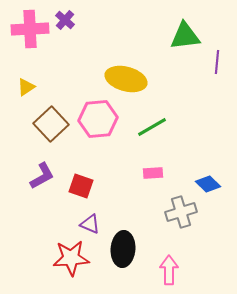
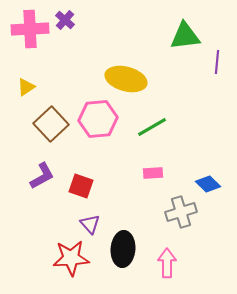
purple triangle: rotated 25 degrees clockwise
pink arrow: moved 2 px left, 7 px up
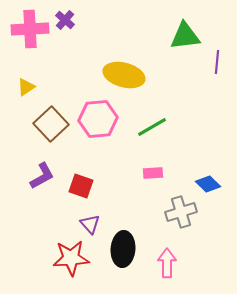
yellow ellipse: moved 2 px left, 4 px up
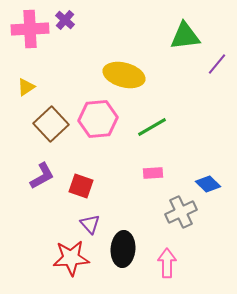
purple line: moved 2 px down; rotated 35 degrees clockwise
gray cross: rotated 8 degrees counterclockwise
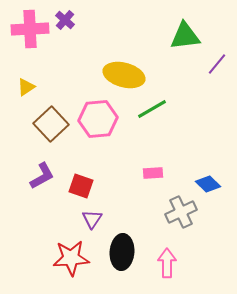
green line: moved 18 px up
purple triangle: moved 2 px right, 5 px up; rotated 15 degrees clockwise
black ellipse: moved 1 px left, 3 px down
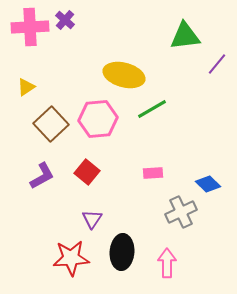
pink cross: moved 2 px up
red square: moved 6 px right, 14 px up; rotated 20 degrees clockwise
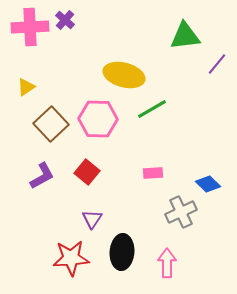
pink hexagon: rotated 6 degrees clockwise
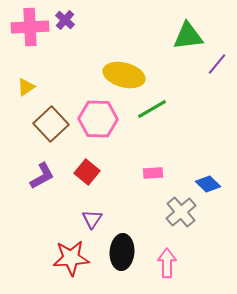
green triangle: moved 3 px right
gray cross: rotated 16 degrees counterclockwise
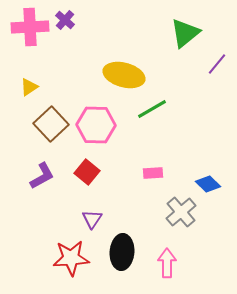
green triangle: moved 3 px left, 3 px up; rotated 32 degrees counterclockwise
yellow triangle: moved 3 px right
pink hexagon: moved 2 px left, 6 px down
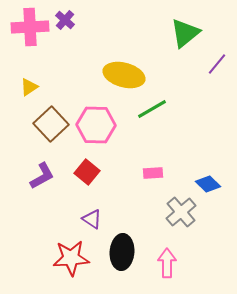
purple triangle: rotated 30 degrees counterclockwise
